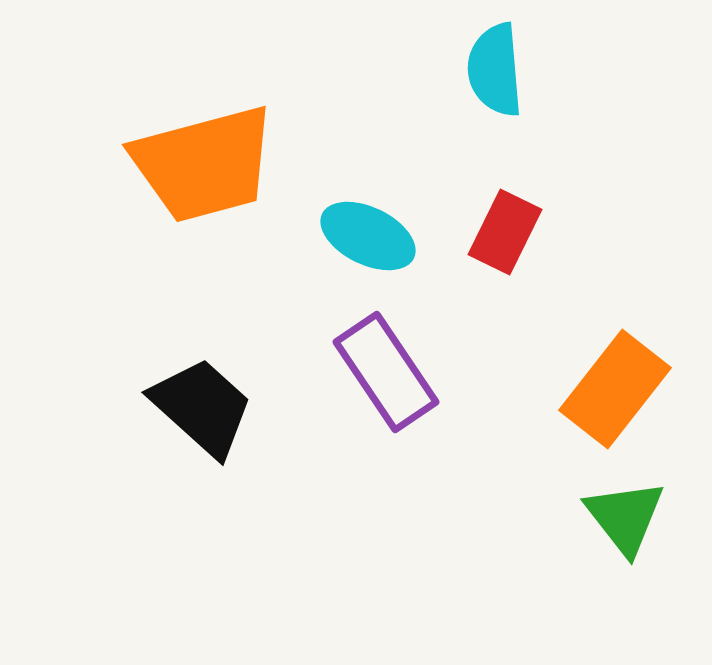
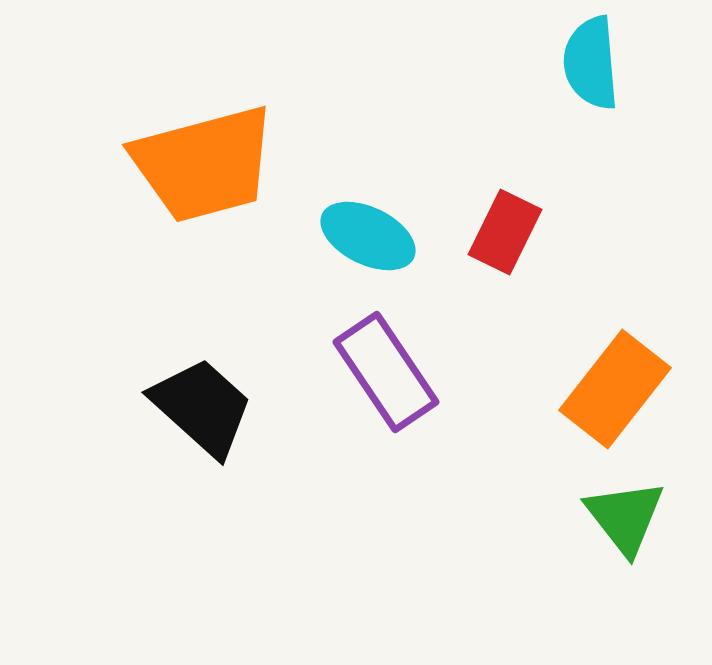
cyan semicircle: moved 96 px right, 7 px up
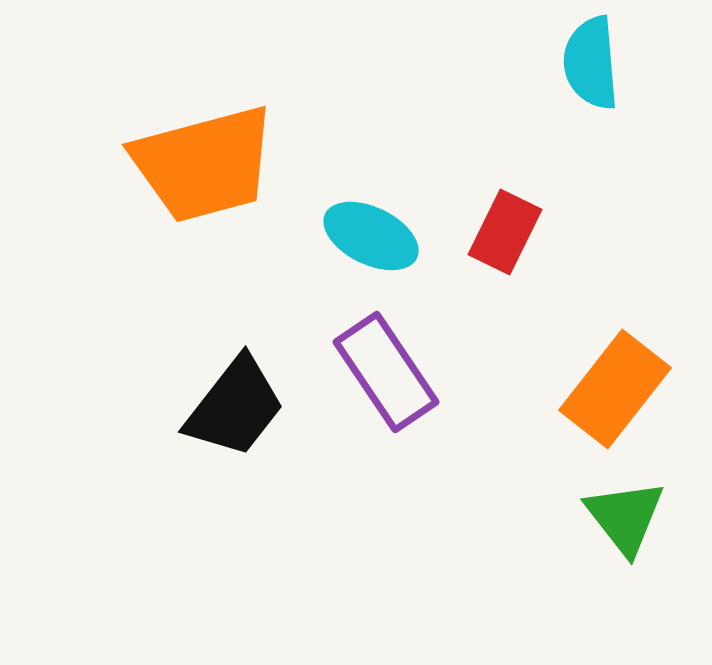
cyan ellipse: moved 3 px right
black trapezoid: moved 33 px right; rotated 86 degrees clockwise
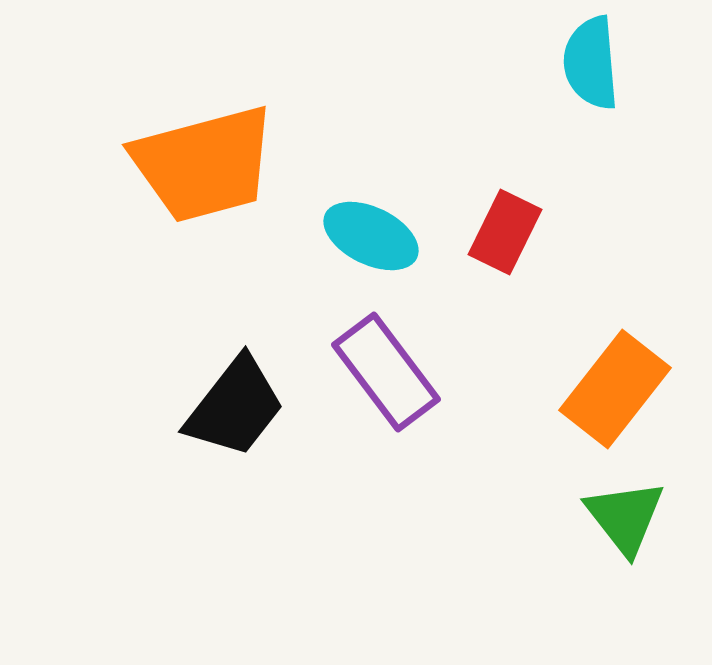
purple rectangle: rotated 3 degrees counterclockwise
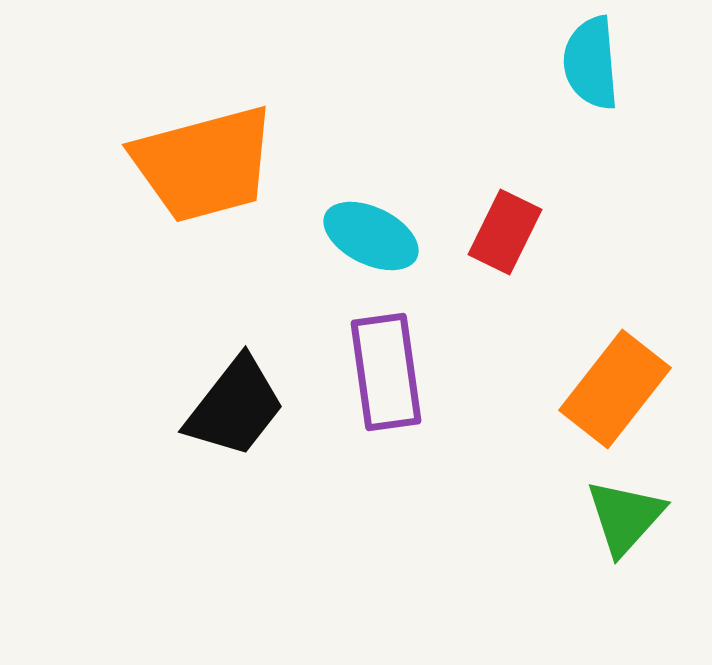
purple rectangle: rotated 29 degrees clockwise
green triangle: rotated 20 degrees clockwise
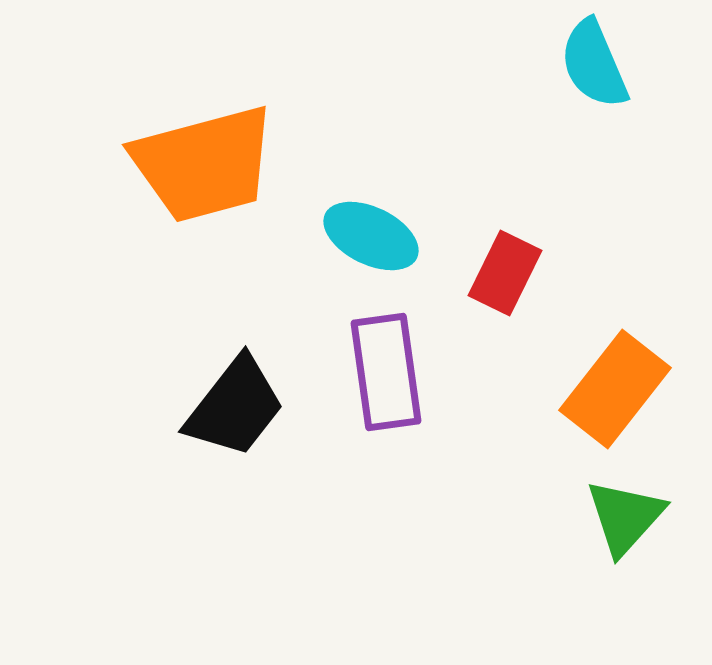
cyan semicircle: moved 3 px right, 1 px down; rotated 18 degrees counterclockwise
red rectangle: moved 41 px down
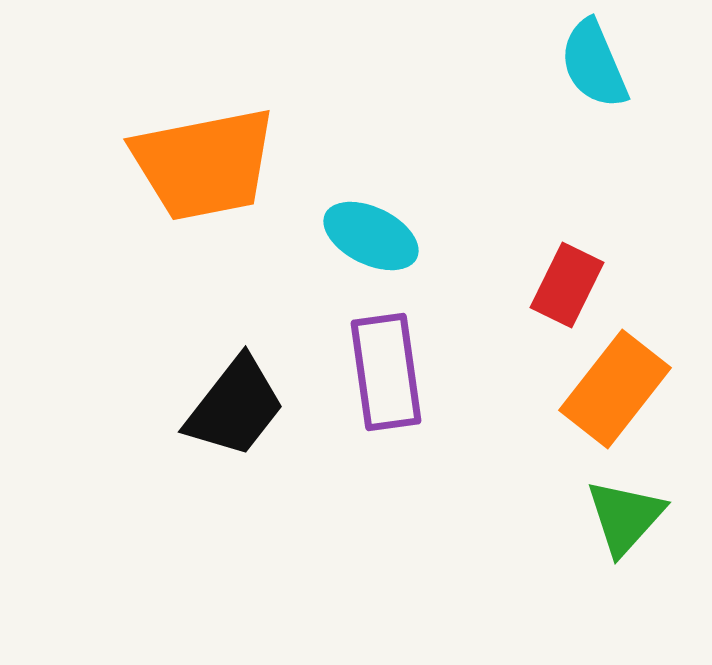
orange trapezoid: rotated 4 degrees clockwise
red rectangle: moved 62 px right, 12 px down
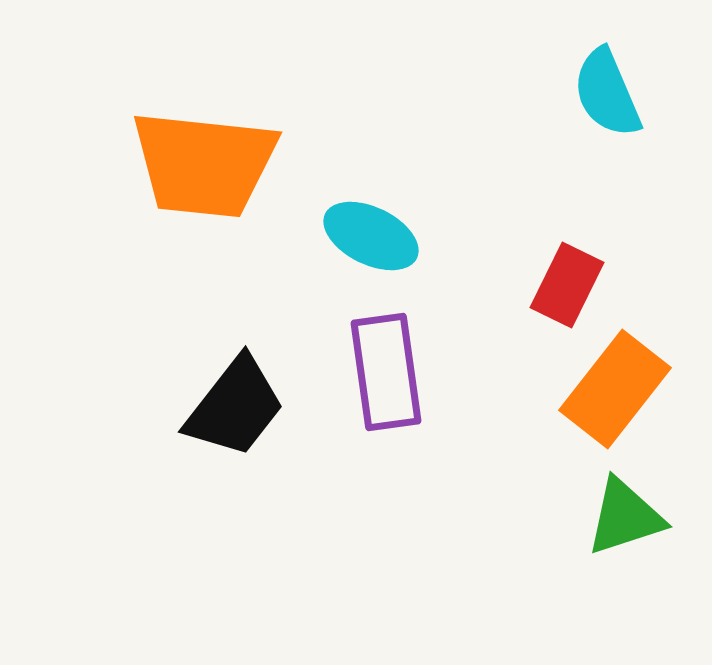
cyan semicircle: moved 13 px right, 29 px down
orange trapezoid: rotated 17 degrees clockwise
green triangle: rotated 30 degrees clockwise
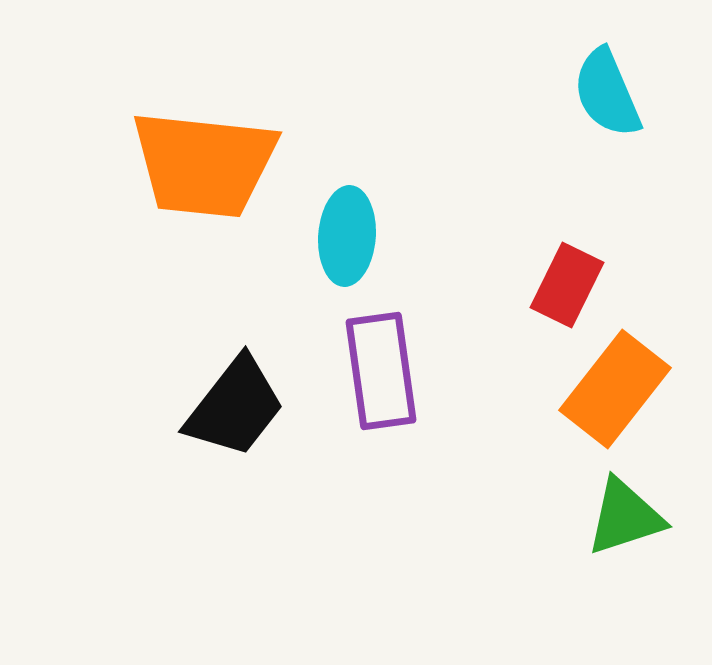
cyan ellipse: moved 24 px left; rotated 68 degrees clockwise
purple rectangle: moved 5 px left, 1 px up
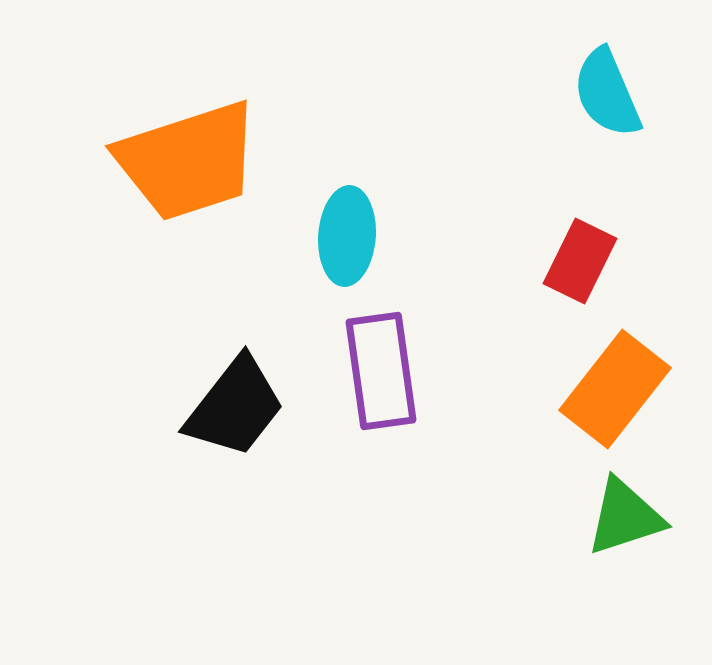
orange trapezoid: moved 16 px left, 3 px up; rotated 24 degrees counterclockwise
red rectangle: moved 13 px right, 24 px up
